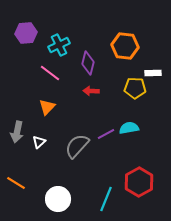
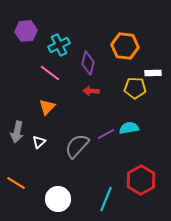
purple hexagon: moved 2 px up
red hexagon: moved 2 px right, 2 px up
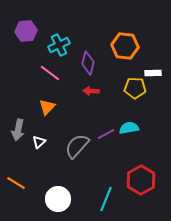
gray arrow: moved 1 px right, 2 px up
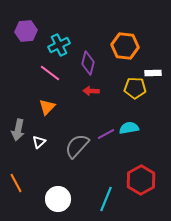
orange line: rotated 30 degrees clockwise
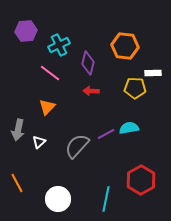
orange line: moved 1 px right
cyan line: rotated 10 degrees counterclockwise
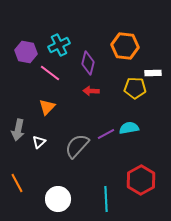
purple hexagon: moved 21 px down; rotated 15 degrees clockwise
cyan line: rotated 15 degrees counterclockwise
